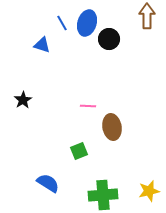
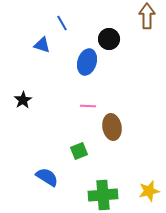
blue ellipse: moved 39 px down
blue semicircle: moved 1 px left, 6 px up
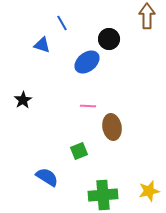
blue ellipse: rotated 35 degrees clockwise
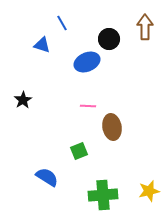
brown arrow: moved 2 px left, 11 px down
blue ellipse: rotated 15 degrees clockwise
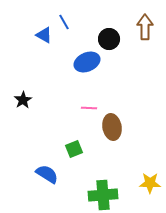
blue line: moved 2 px right, 1 px up
blue triangle: moved 2 px right, 10 px up; rotated 12 degrees clockwise
pink line: moved 1 px right, 2 px down
green square: moved 5 px left, 2 px up
blue semicircle: moved 3 px up
yellow star: moved 1 px right, 8 px up; rotated 15 degrees clockwise
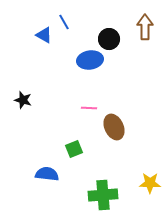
blue ellipse: moved 3 px right, 2 px up; rotated 15 degrees clockwise
black star: rotated 24 degrees counterclockwise
brown ellipse: moved 2 px right; rotated 15 degrees counterclockwise
blue semicircle: rotated 25 degrees counterclockwise
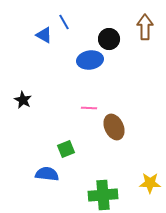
black star: rotated 12 degrees clockwise
green square: moved 8 px left
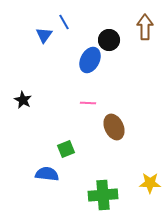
blue triangle: rotated 36 degrees clockwise
black circle: moved 1 px down
blue ellipse: rotated 55 degrees counterclockwise
pink line: moved 1 px left, 5 px up
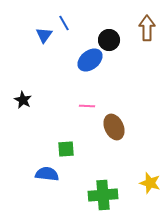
blue line: moved 1 px down
brown arrow: moved 2 px right, 1 px down
blue ellipse: rotated 25 degrees clockwise
pink line: moved 1 px left, 3 px down
green square: rotated 18 degrees clockwise
yellow star: rotated 15 degrees clockwise
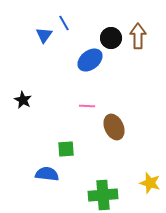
brown arrow: moved 9 px left, 8 px down
black circle: moved 2 px right, 2 px up
